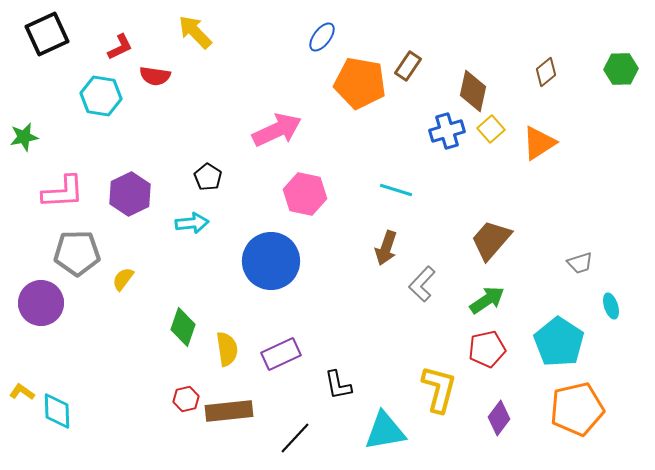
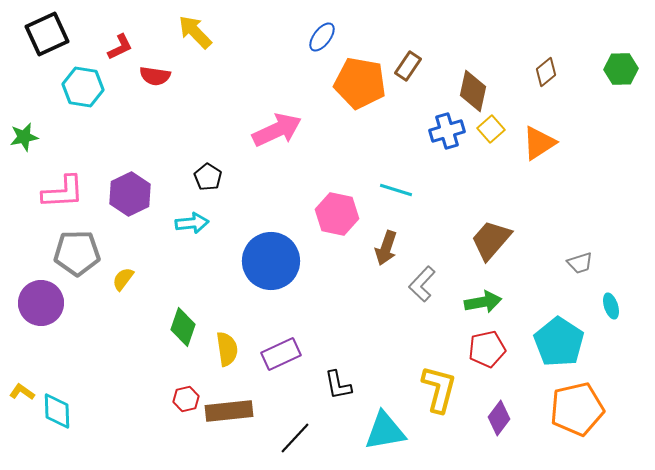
cyan hexagon at (101, 96): moved 18 px left, 9 px up
pink hexagon at (305, 194): moved 32 px right, 20 px down
green arrow at (487, 300): moved 4 px left, 2 px down; rotated 24 degrees clockwise
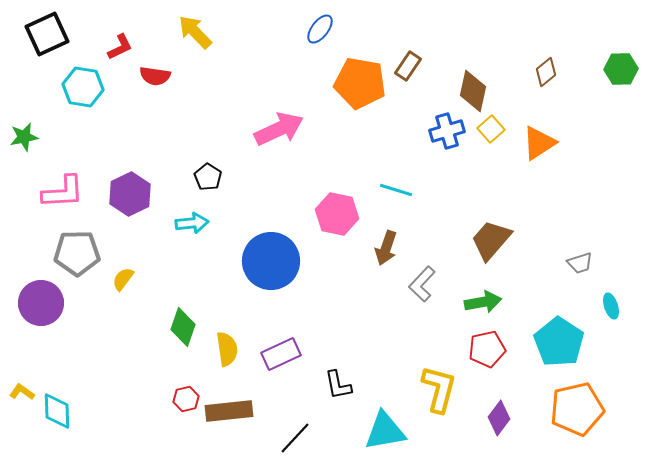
blue ellipse at (322, 37): moved 2 px left, 8 px up
pink arrow at (277, 130): moved 2 px right, 1 px up
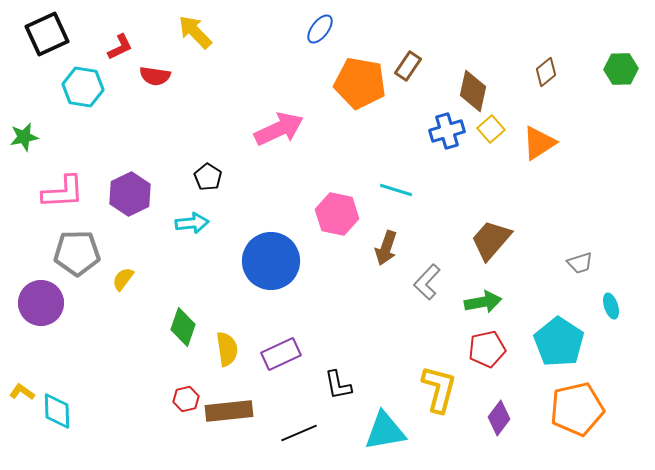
gray L-shape at (422, 284): moved 5 px right, 2 px up
black line at (295, 438): moved 4 px right, 5 px up; rotated 24 degrees clockwise
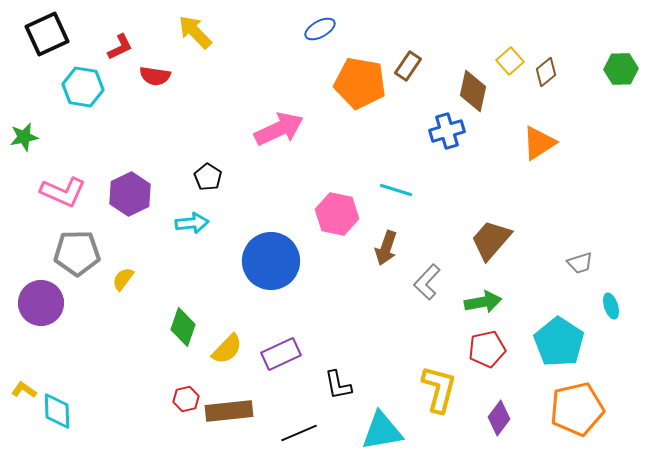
blue ellipse at (320, 29): rotated 24 degrees clockwise
yellow square at (491, 129): moved 19 px right, 68 px up
pink L-shape at (63, 192): rotated 27 degrees clockwise
yellow semicircle at (227, 349): rotated 52 degrees clockwise
yellow L-shape at (22, 392): moved 2 px right, 2 px up
cyan triangle at (385, 431): moved 3 px left
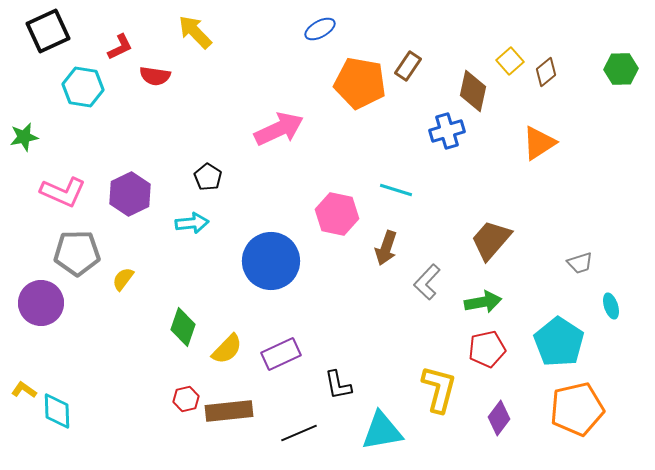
black square at (47, 34): moved 1 px right, 3 px up
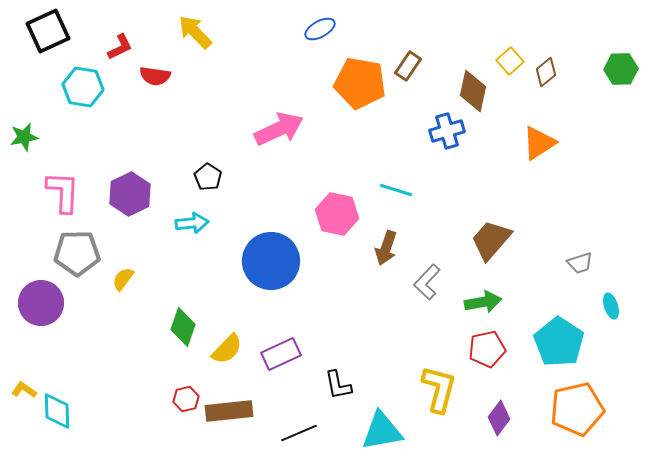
pink L-shape at (63, 192): rotated 111 degrees counterclockwise
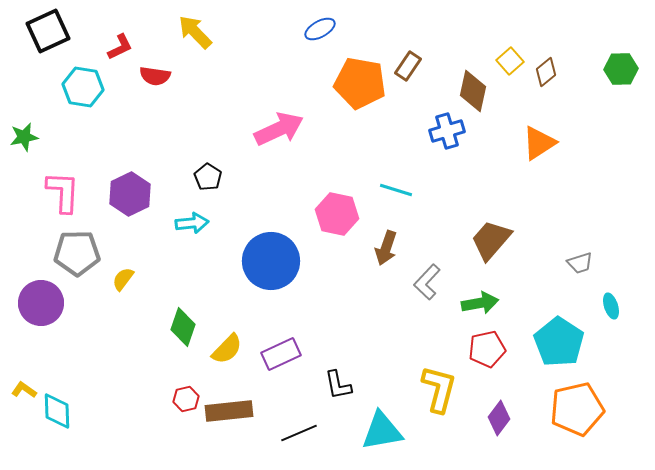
green arrow at (483, 302): moved 3 px left, 1 px down
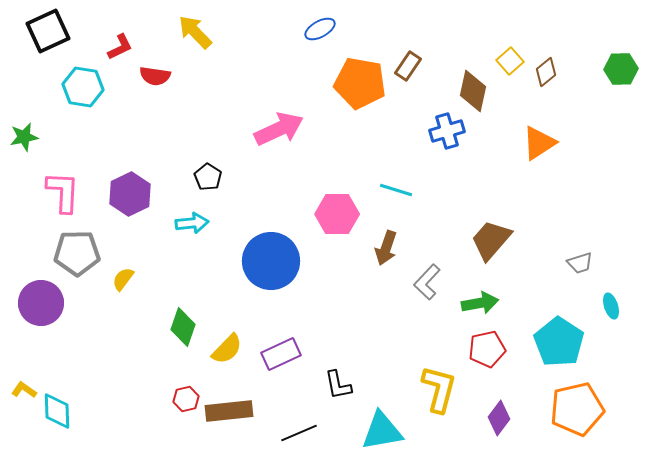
pink hexagon at (337, 214): rotated 12 degrees counterclockwise
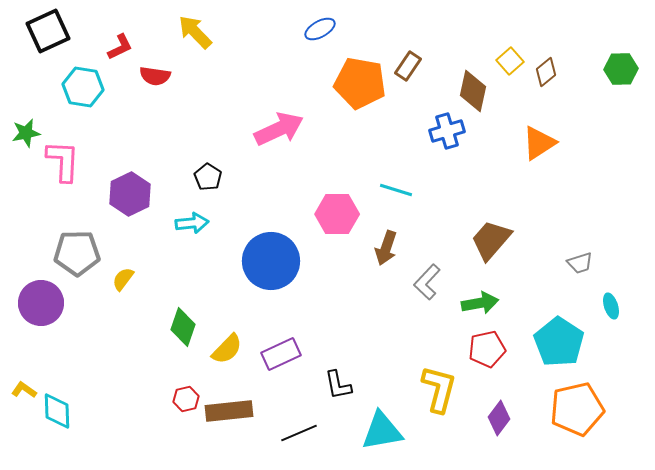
green star at (24, 137): moved 2 px right, 4 px up
pink L-shape at (63, 192): moved 31 px up
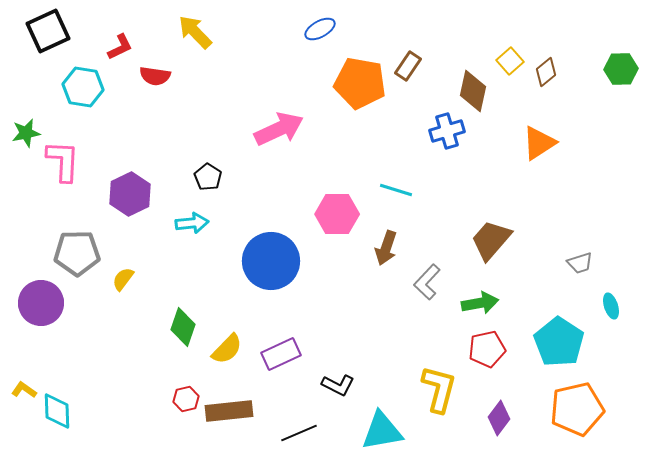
black L-shape at (338, 385): rotated 52 degrees counterclockwise
